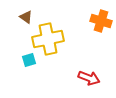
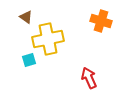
red arrow: rotated 135 degrees counterclockwise
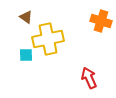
cyan square: moved 3 px left, 5 px up; rotated 16 degrees clockwise
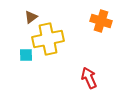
brown triangle: moved 5 px right; rotated 48 degrees clockwise
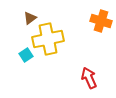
brown triangle: moved 1 px left, 1 px down
cyan square: rotated 32 degrees counterclockwise
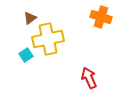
orange cross: moved 4 px up
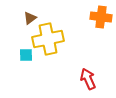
orange cross: rotated 10 degrees counterclockwise
cyan square: rotated 32 degrees clockwise
red arrow: moved 1 px left, 1 px down
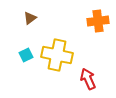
orange cross: moved 3 px left, 4 px down; rotated 15 degrees counterclockwise
yellow cross: moved 9 px right, 16 px down; rotated 24 degrees clockwise
cyan square: rotated 24 degrees counterclockwise
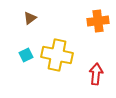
red arrow: moved 8 px right, 5 px up; rotated 30 degrees clockwise
